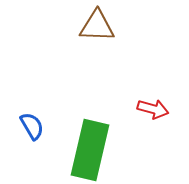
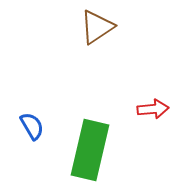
brown triangle: moved 1 px down; rotated 36 degrees counterclockwise
red arrow: rotated 20 degrees counterclockwise
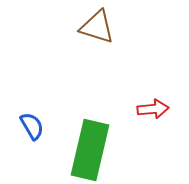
brown triangle: rotated 51 degrees clockwise
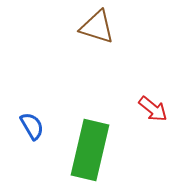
red arrow: rotated 44 degrees clockwise
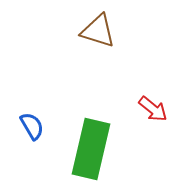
brown triangle: moved 1 px right, 4 px down
green rectangle: moved 1 px right, 1 px up
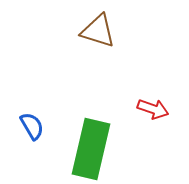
red arrow: rotated 20 degrees counterclockwise
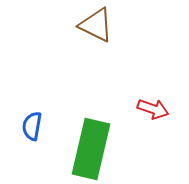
brown triangle: moved 2 px left, 6 px up; rotated 9 degrees clockwise
blue semicircle: rotated 140 degrees counterclockwise
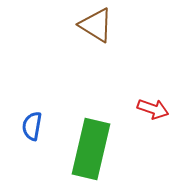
brown triangle: rotated 6 degrees clockwise
